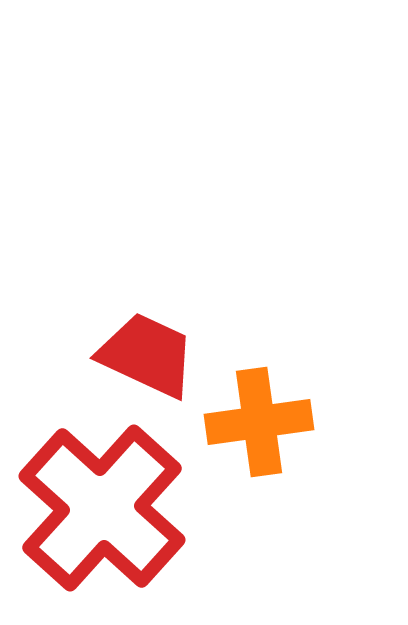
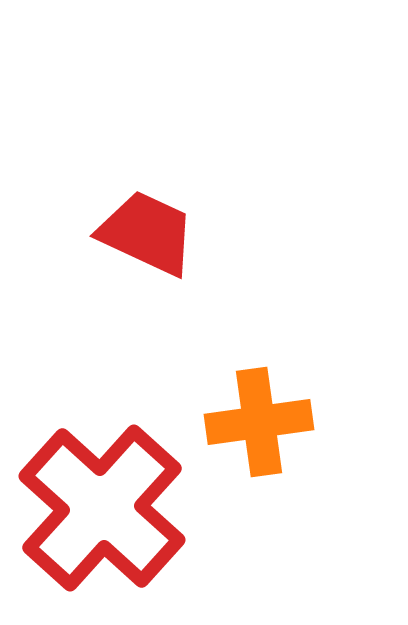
red trapezoid: moved 122 px up
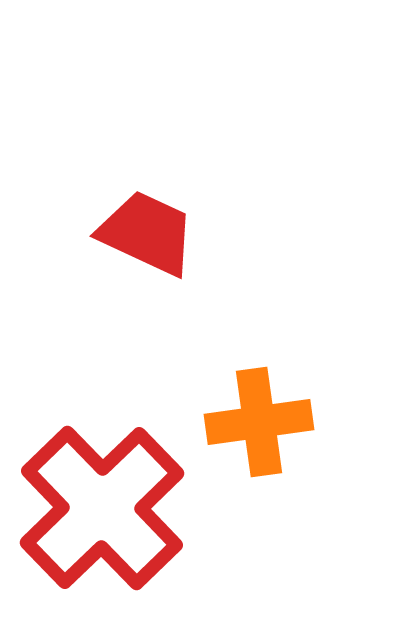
red cross: rotated 4 degrees clockwise
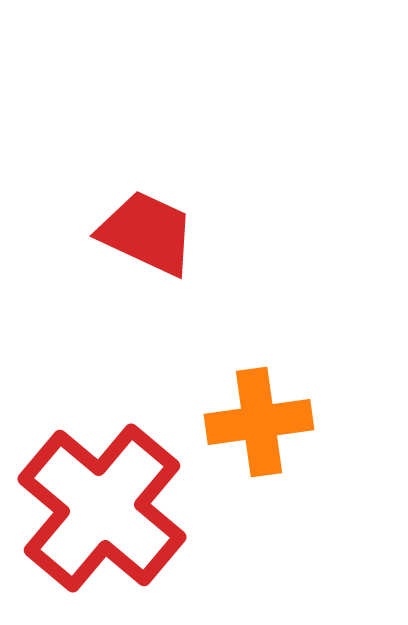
red cross: rotated 6 degrees counterclockwise
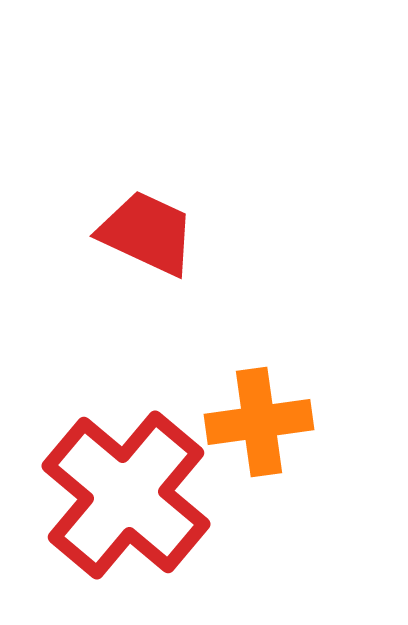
red cross: moved 24 px right, 13 px up
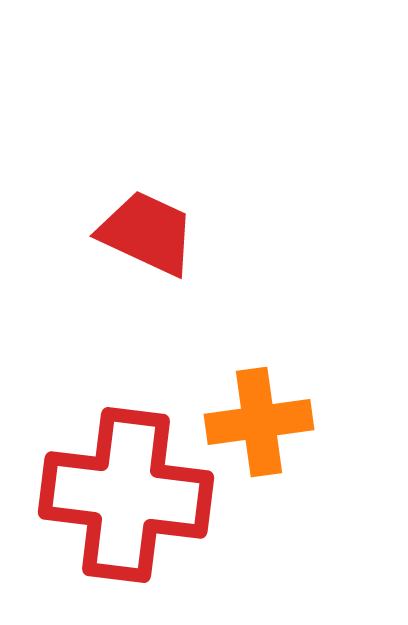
red cross: rotated 33 degrees counterclockwise
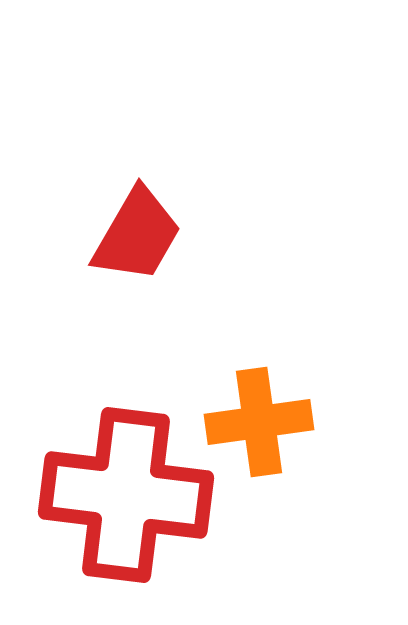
red trapezoid: moved 10 px left, 2 px down; rotated 95 degrees clockwise
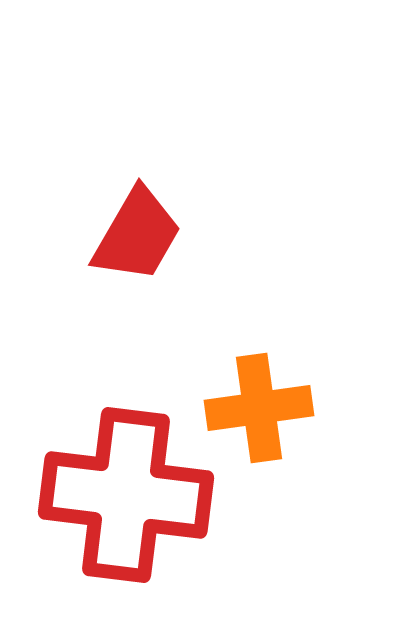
orange cross: moved 14 px up
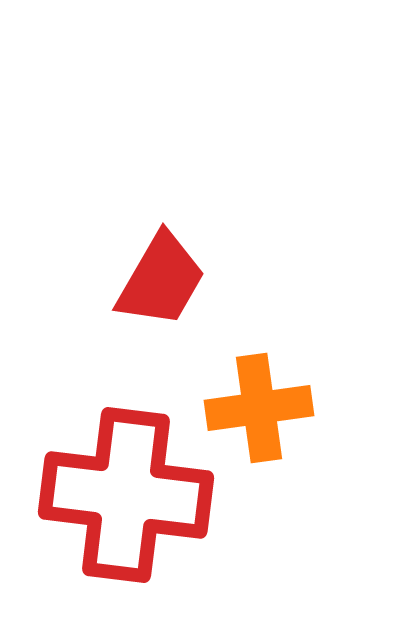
red trapezoid: moved 24 px right, 45 px down
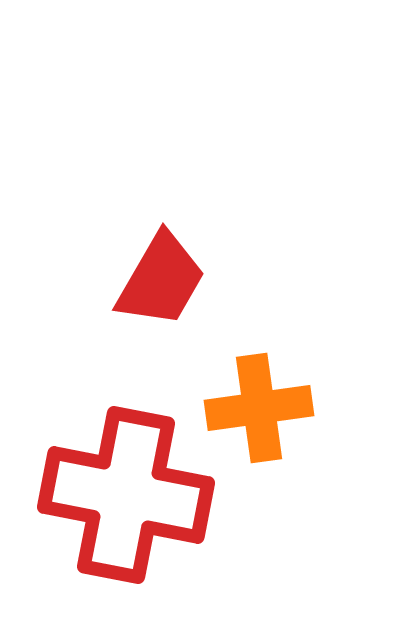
red cross: rotated 4 degrees clockwise
